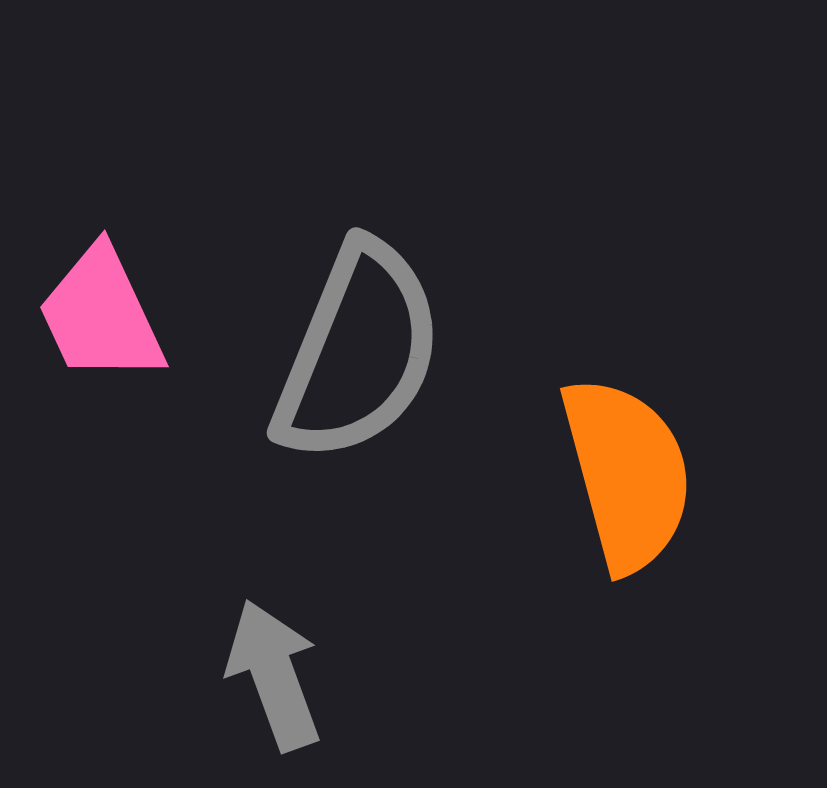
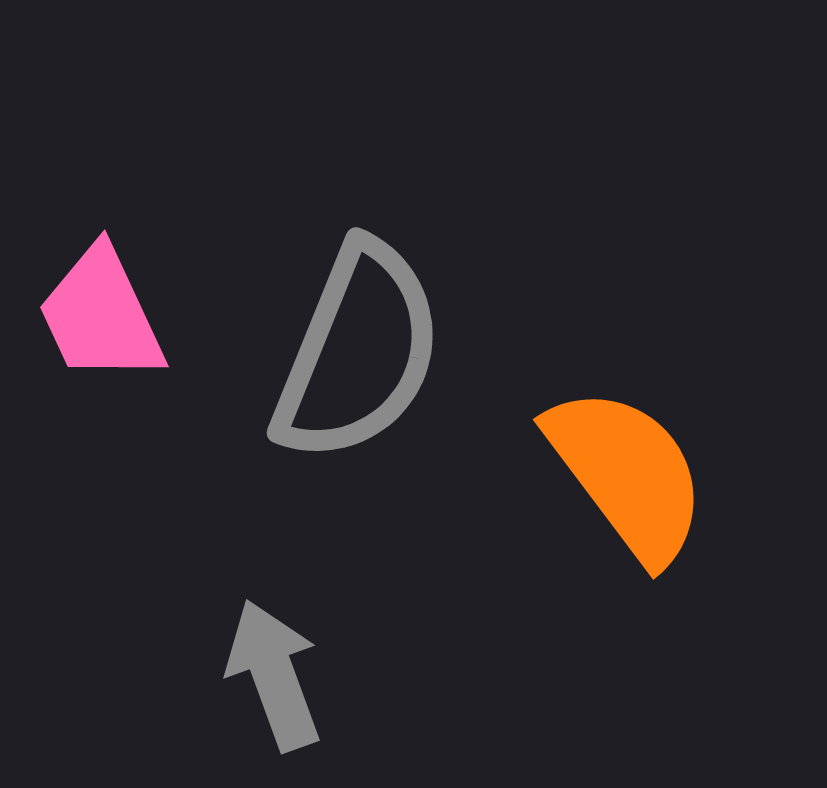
orange semicircle: rotated 22 degrees counterclockwise
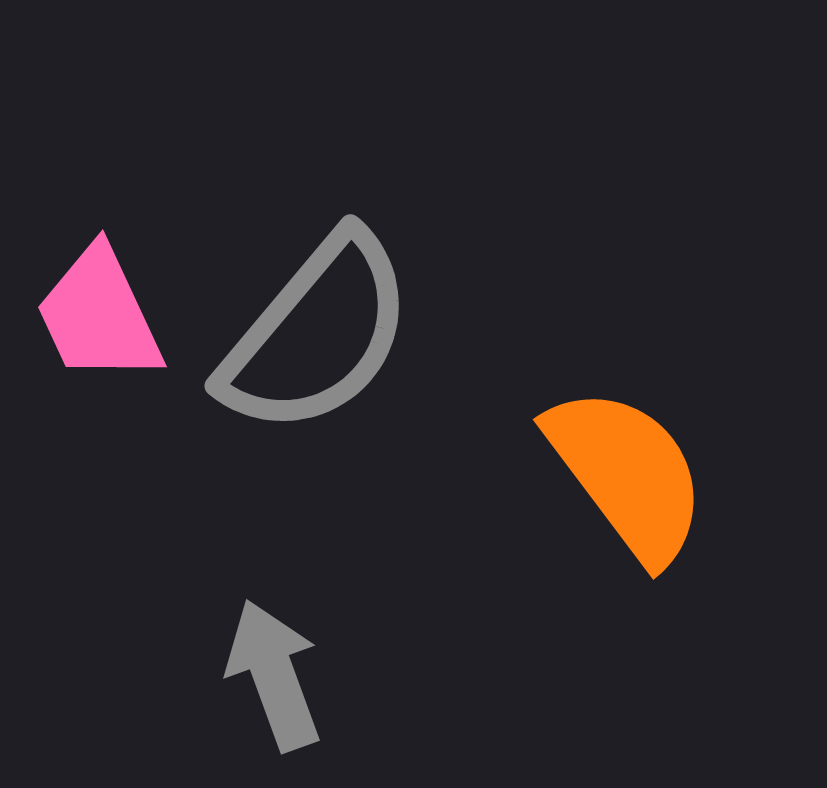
pink trapezoid: moved 2 px left
gray semicircle: moved 41 px left, 18 px up; rotated 18 degrees clockwise
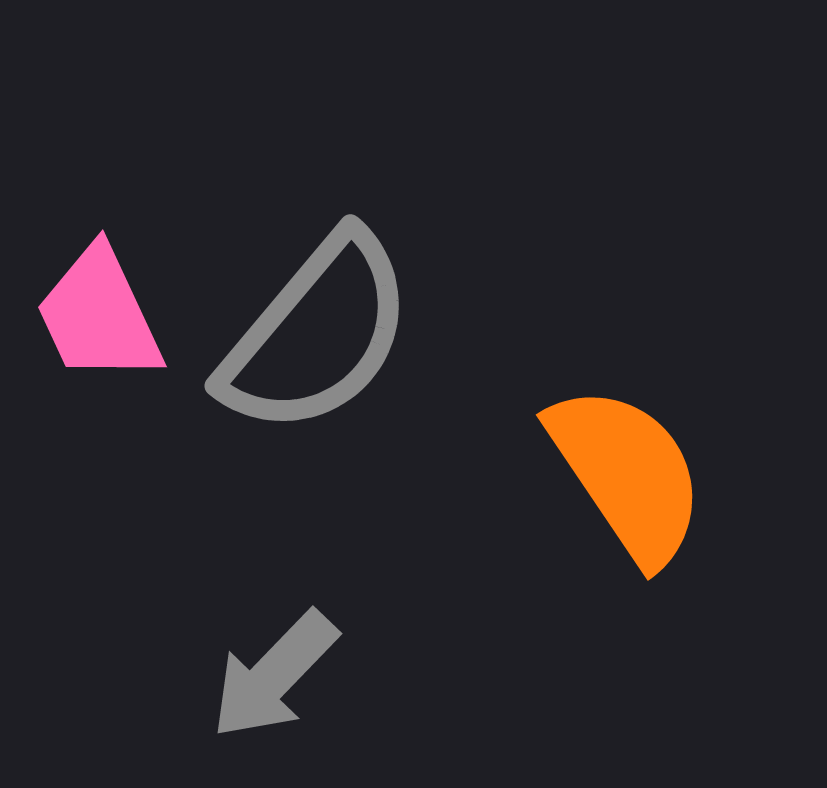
orange semicircle: rotated 3 degrees clockwise
gray arrow: rotated 116 degrees counterclockwise
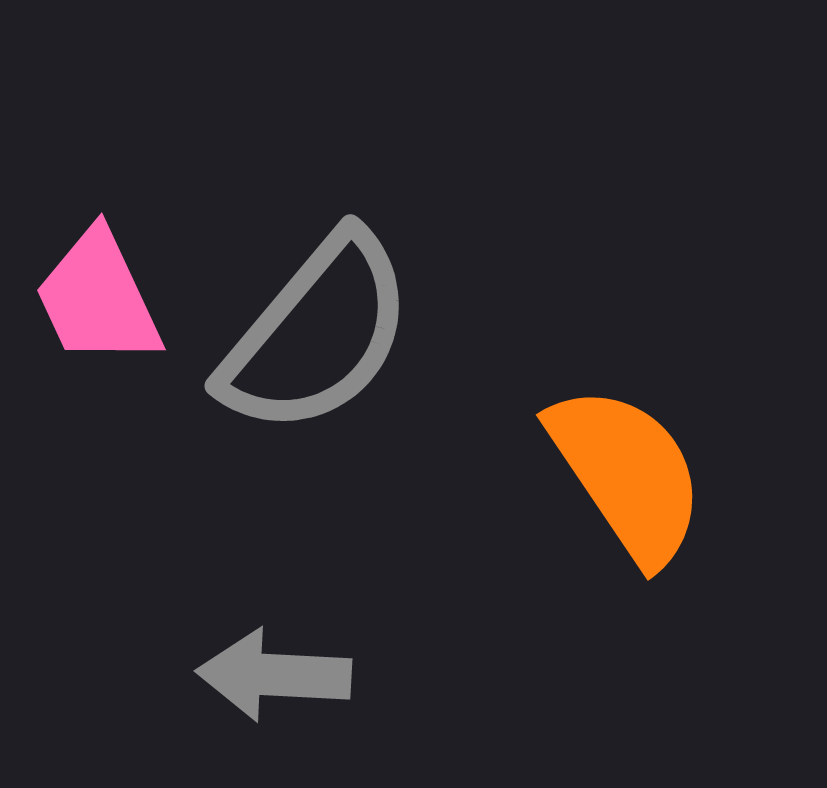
pink trapezoid: moved 1 px left, 17 px up
gray arrow: rotated 49 degrees clockwise
